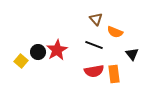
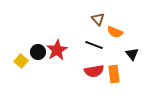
brown triangle: moved 2 px right
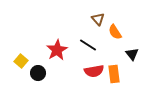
orange semicircle: rotated 35 degrees clockwise
black line: moved 6 px left; rotated 12 degrees clockwise
black circle: moved 21 px down
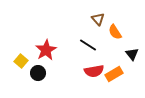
red star: moved 11 px left
orange rectangle: rotated 66 degrees clockwise
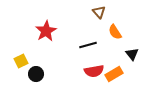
brown triangle: moved 1 px right, 7 px up
black line: rotated 48 degrees counterclockwise
red star: moved 19 px up
yellow square: rotated 24 degrees clockwise
black circle: moved 2 px left, 1 px down
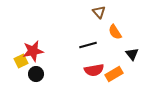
red star: moved 13 px left, 20 px down; rotated 20 degrees clockwise
red semicircle: moved 1 px up
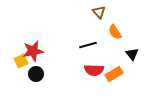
red semicircle: rotated 12 degrees clockwise
